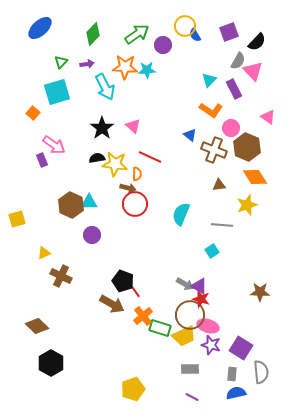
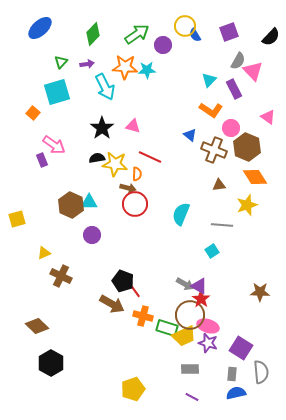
black semicircle at (257, 42): moved 14 px right, 5 px up
pink triangle at (133, 126): rotated 28 degrees counterclockwise
red star at (201, 299): rotated 18 degrees clockwise
orange cross at (143, 316): rotated 36 degrees counterclockwise
green rectangle at (160, 328): moved 7 px right
purple star at (211, 345): moved 3 px left, 2 px up
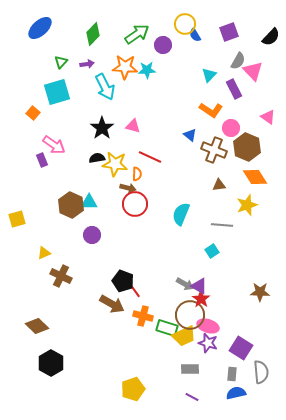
yellow circle at (185, 26): moved 2 px up
cyan triangle at (209, 80): moved 5 px up
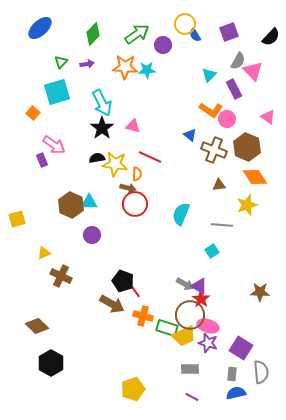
cyan arrow at (105, 87): moved 3 px left, 16 px down
pink circle at (231, 128): moved 4 px left, 9 px up
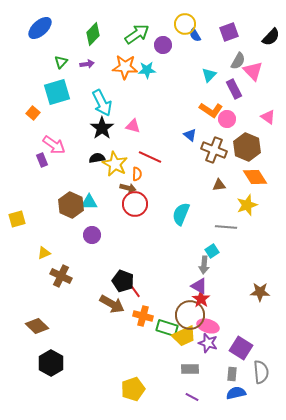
yellow star at (115, 164): rotated 20 degrees clockwise
gray line at (222, 225): moved 4 px right, 2 px down
gray arrow at (185, 284): moved 19 px right, 19 px up; rotated 66 degrees clockwise
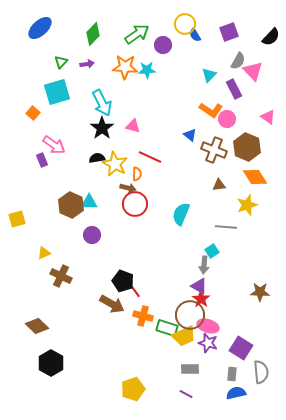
purple line at (192, 397): moved 6 px left, 3 px up
